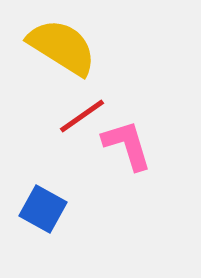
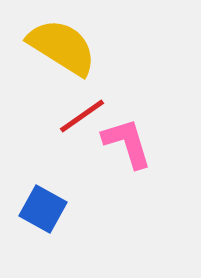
pink L-shape: moved 2 px up
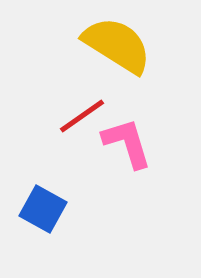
yellow semicircle: moved 55 px right, 2 px up
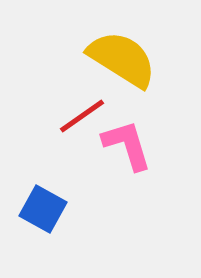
yellow semicircle: moved 5 px right, 14 px down
pink L-shape: moved 2 px down
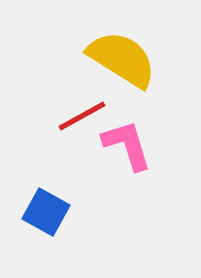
red line: rotated 6 degrees clockwise
blue square: moved 3 px right, 3 px down
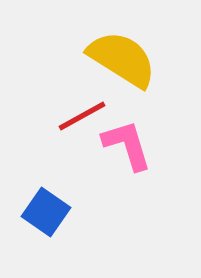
blue square: rotated 6 degrees clockwise
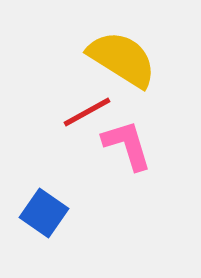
red line: moved 5 px right, 4 px up
blue square: moved 2 px left, 1 px down
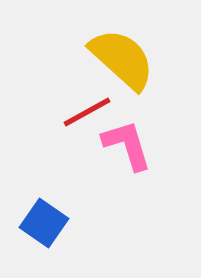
yellow semicircle: rotated 10 degrees clockwise
blue square: moved 10 px down
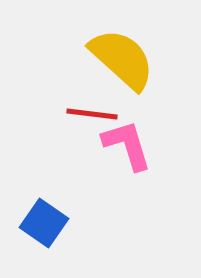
red line: moved 5 px right, 2 px down; rotated 36 degrees clockwise
